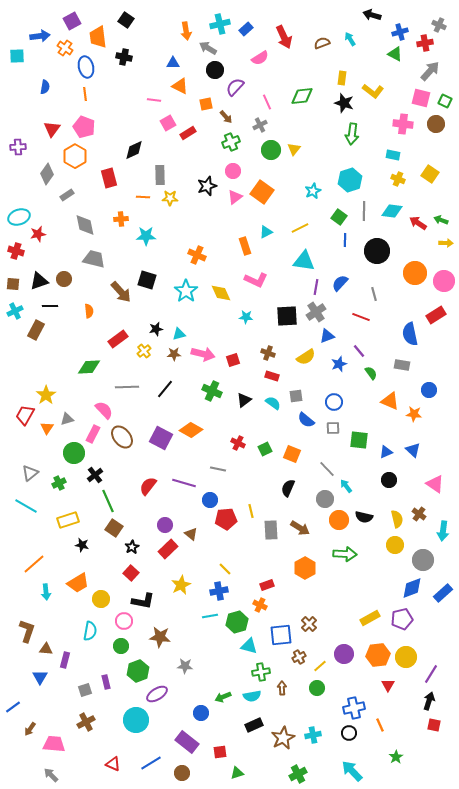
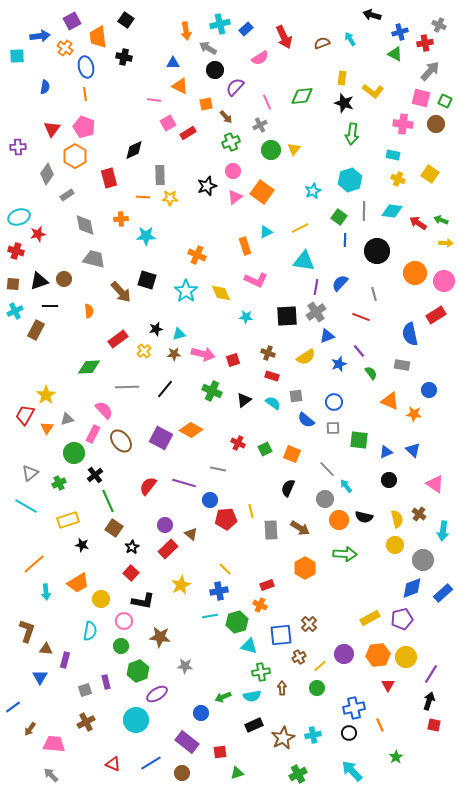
brown ellipse at (122, 437): moved 1 px left, 4 px down
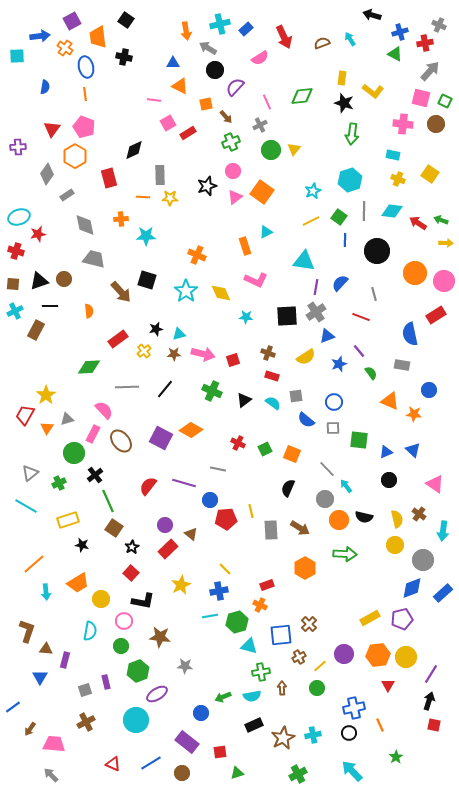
yellow line at (300, 228): moved 11 px right, 7 px up
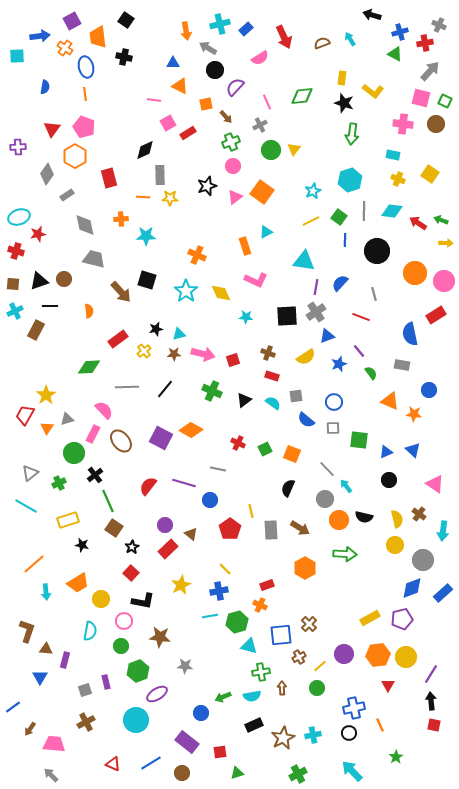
black diamond at (134, 150): moved 11 px right
pink circle at (233, 171): moved 5 px up
red pentagon at (226, 519): moved 4 px right, 10 px down; rotated 30 degrees counterclockwise
black arrow at (429, 701): moved 2 px right; rotated 24 degrees counterclockwise
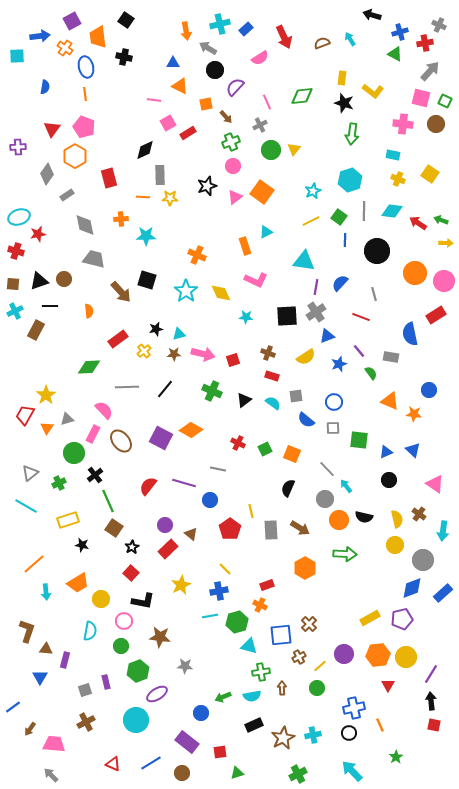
gray rectangle at (402, 365): moved 11 px left, 8 px up
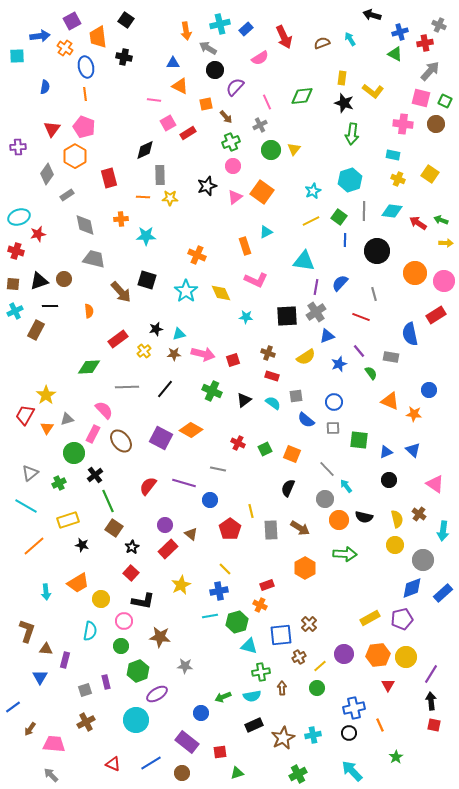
orange line at (34, 564): moved 18 px up
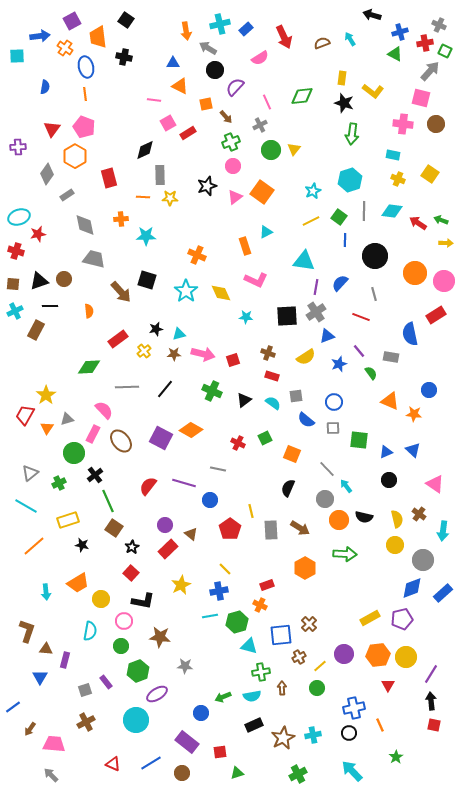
green square at (445, 101): moved 50 px up
black circle at (377, 251): moved 2 px left, 5 px down
green square at (265, 449): moved 11 px up
purple rectangle at (106, 682): rotated 24 degrees counterclockwise
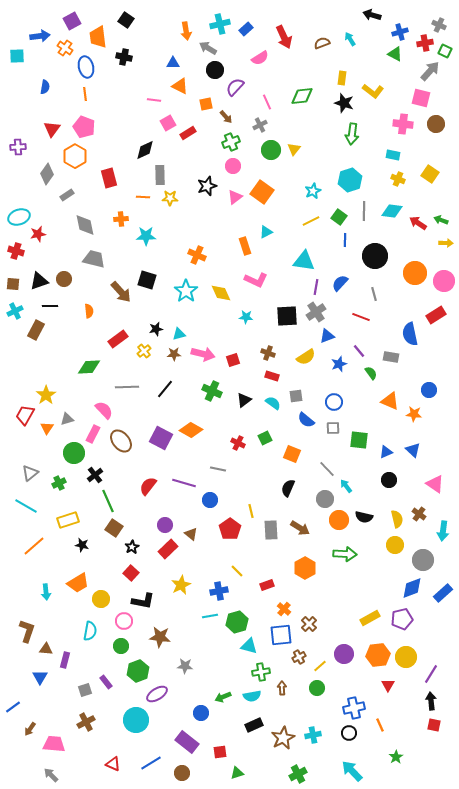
yellow line at (225, 569): moved 12 px right, 2 px down
orange cross at (260, 605): moved 24 px right, 4 px down; rotated 16 degrees clockwise
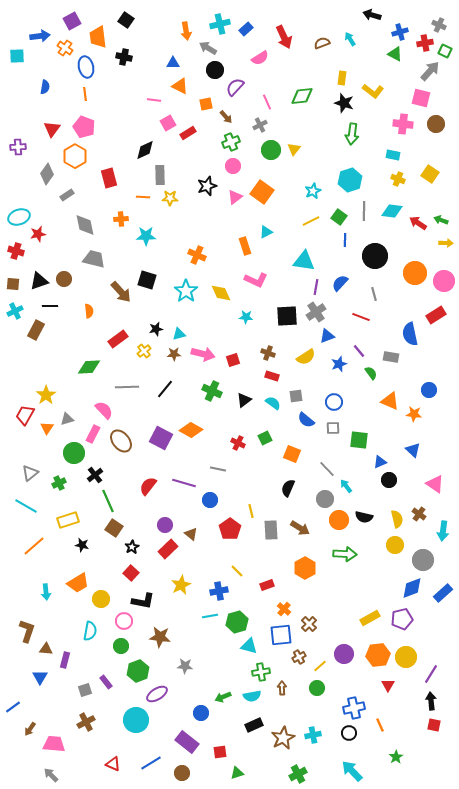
blue triangle at (386, 452): moved 6 px left, 10 px down
